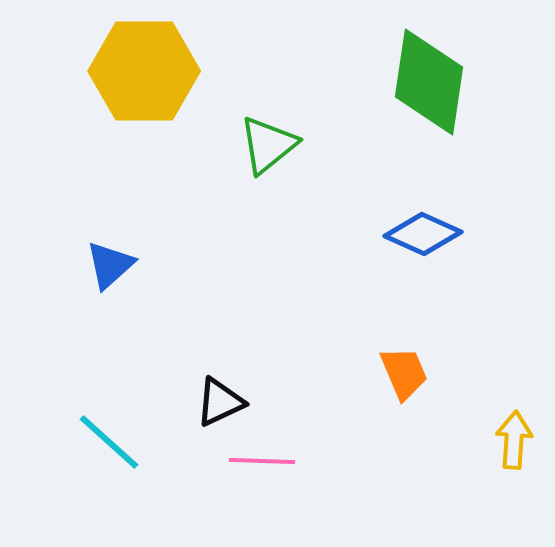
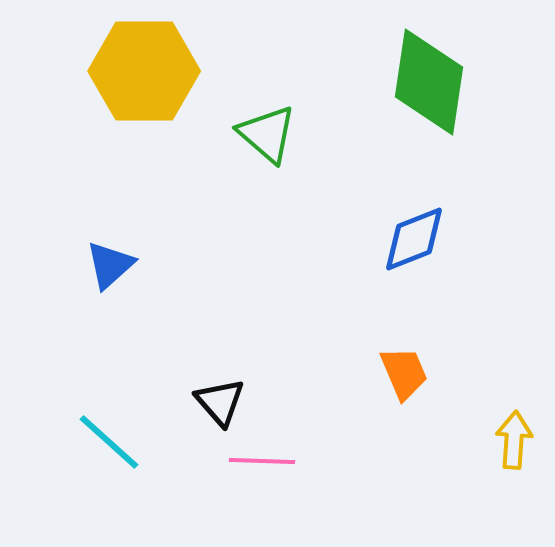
green triangle: moved 1 px left, 11 px up; rotated 40 degrees counterclockwise
blue diamond: moved 9 px left, 5 px down; rotated 46 degrees counterclockwise
black triangle: rotated 46 degrees counterclockwise
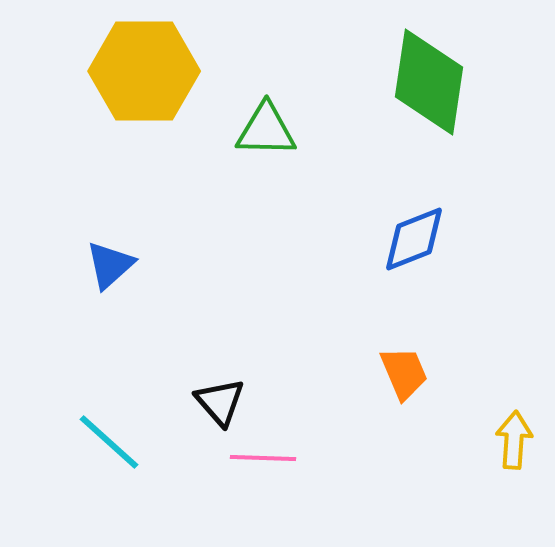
green triangle: moved 1 px left, 4 px up; rotated 40 degrees counterclockwise
pink line: moved 1 px right, 3 px up
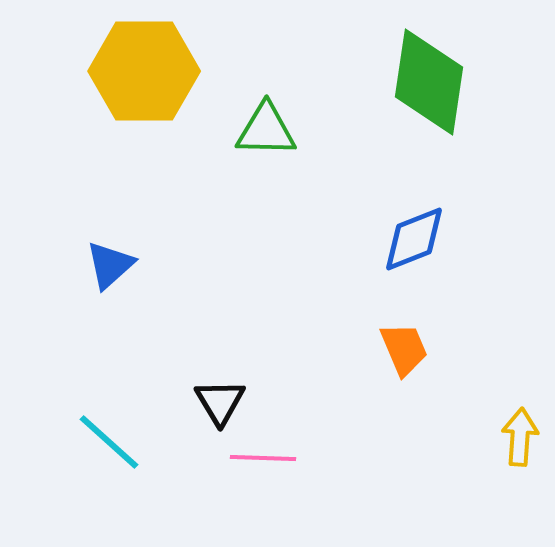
orange trapezoid: moved 24 px up
black triangle: rotated 10 degrees clockwise
yellow arrow: moved 6 px right, 3 px up
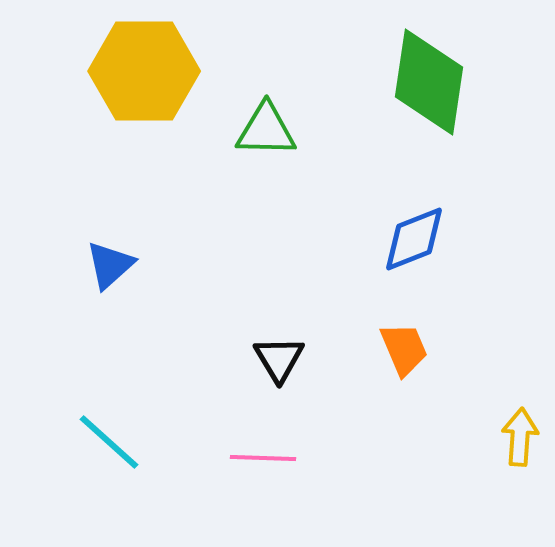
black triangle: moved 59 px right, 43 px up
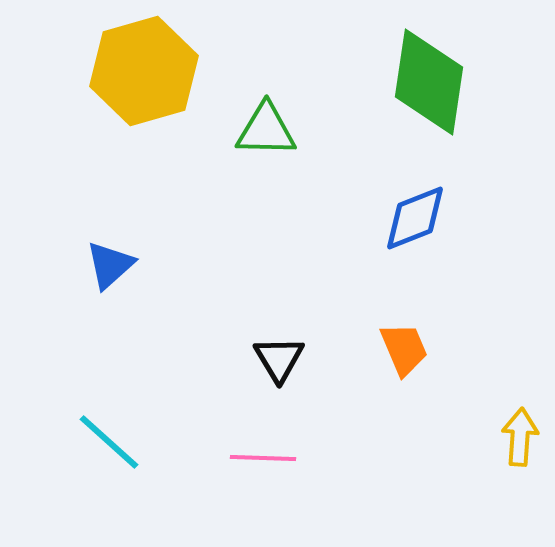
yellow hexagon: rotated 16 degrees counterclockwise
blue diamond: moved 1 px right, 21 px up
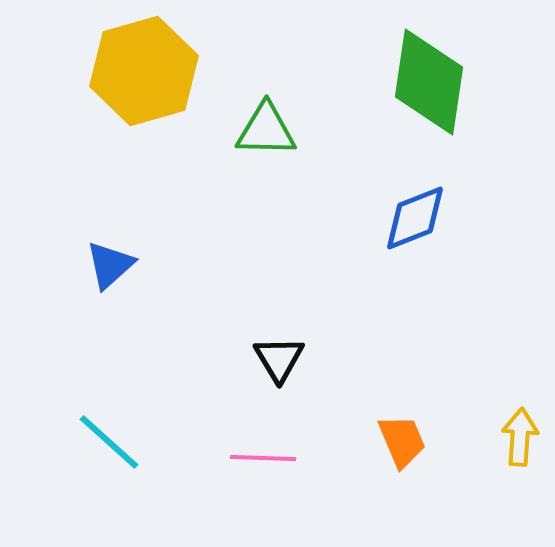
orange trapezoid: moved 2 px left, 92 px down
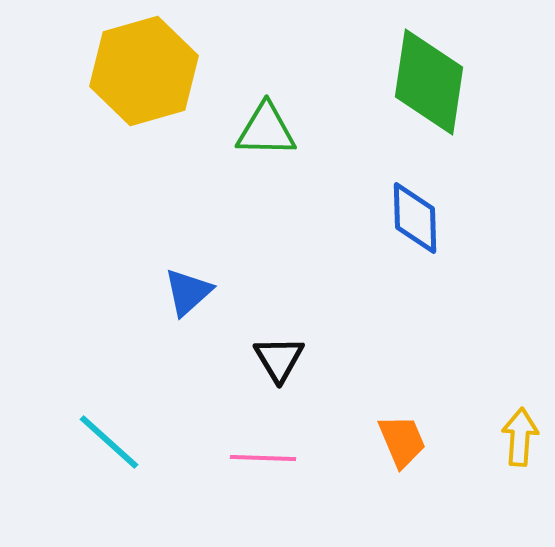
blue diamond: rotated 70 degrees counterclockwise
blue triangle: moved 78 px right, 27 px down
